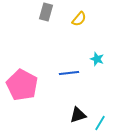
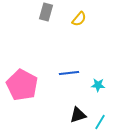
cyan star: moved 1 px right, 26 px down; rotated 16 degrees counterclockwise
cyan line: moved 1 px up
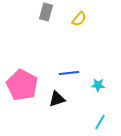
black triangle: moved 21 px left, 16 px up
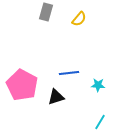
black triangle: moved 1 px left, 2 px up
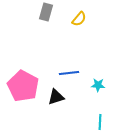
pink pentagon: moved 1 px right, 1 px down
cyan line: rotated 28 degrees counterclockwise
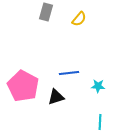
cyan star: moved 1 px down
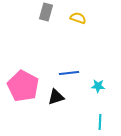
yellow semicircle: moved 1 px left, 1 px up; rotated 112 degrees counterclockwise
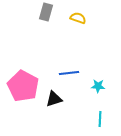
black triangle: moved 2 px left, 2 px down
cyan line: moved 3 px up
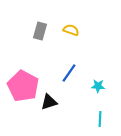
gray rectangle: moved 6 px left, 19 px down
yellow semicircle: moved 7 px left, 12 px down
blue line: rotated 48 degrees counterclockwise
black triangle: moved 5 px left, 3 px down
